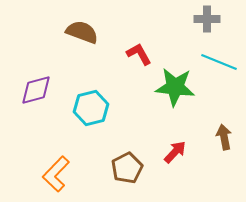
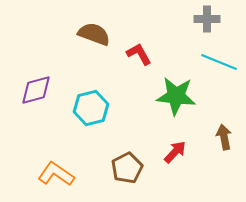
brown semicircle: moved 12 px right, 2 px down
green star: moved 1 px right, 9 px down
orange L-shape: rotated 81 degrees clockwise
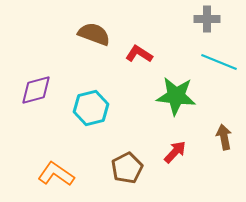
red L-shape: rotated 28 degrees counterclockwise
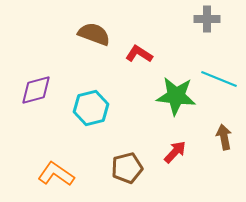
cyan line: moved 17 px down
brown pentagon: rotated 12 degrees clockwise
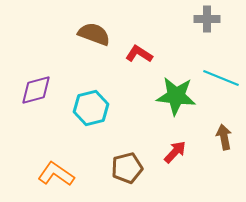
cyan line: moved 2 px right, 1 px up
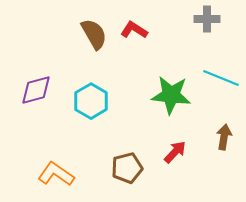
brown semicircle: rotated 40 degrees clockwise
red L-shape: moved 5 px left, 24 px up
green star: moved 5 px left, 1 px up
cyan hexagon: moved 7 px up; rotated 16 degrees counterclockwise
brown arrow: rotated 20 degrees clockwise
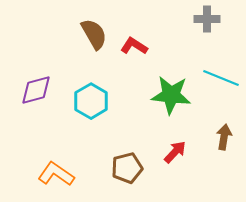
red L-shape: moved 16 px down
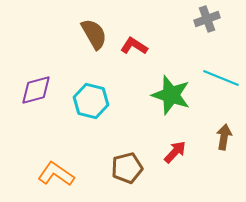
gray cross: rotated 20 degrees counterclockwise
green star: rotated 12 degrees clockwise
cyan hexagon: rotated 16 degrees counterclockwise
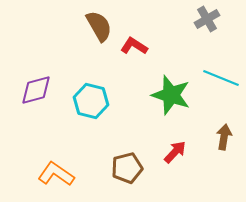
gray cross: rotated 10 degrees counterclockwise
brown semicircle: moved 5 px right, 8 px up
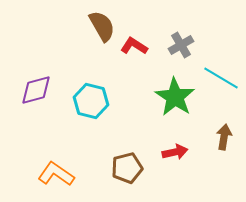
gray cross: moved 26 px left, 26 px down
brown semicircle: moved 3 px right
cyan line: rotated 9 degrees clockwise
green star: moved 4 px right, 2 px down; rotated 15 degrees clockwise
red arrow: rotated 35 degrees clockwise
